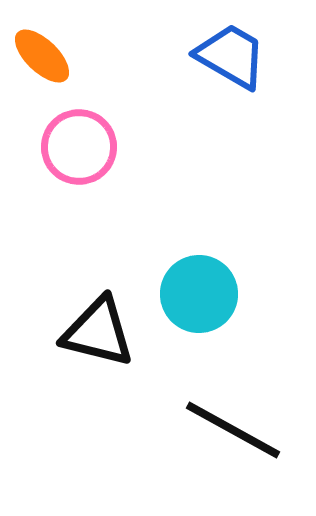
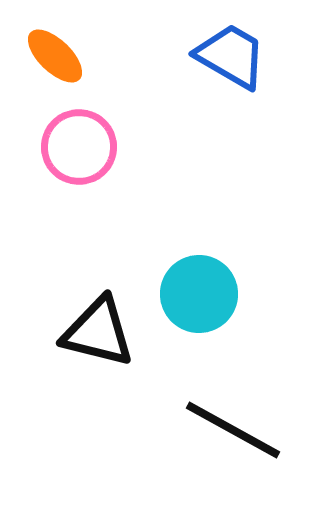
orange ellipse: moved 13 px right
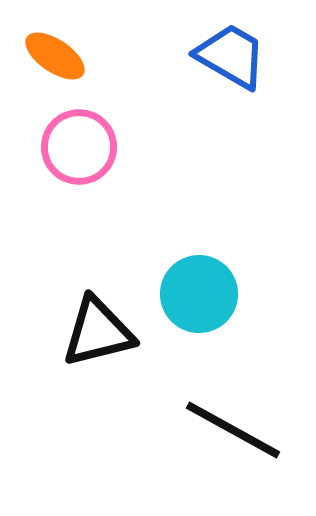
orange ellipse: rotated 10 degrees counterclockwise
black triangle: rotated 28 degrees counterclockwise
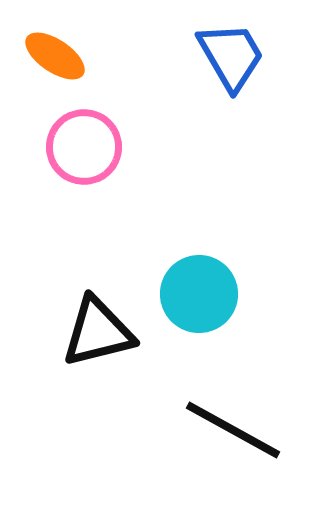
blue trapezoid: rotated 30 degrees clockwise
pink circle: moved 5 px right
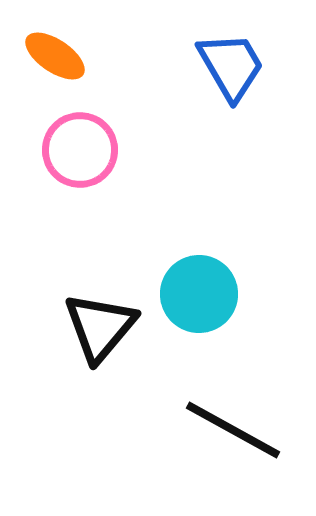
blue trapezoid: moved 10 px down
pink circle: moved 4 px left, 3 px down
black triangle: moved 2 px right, 5 px up; rotated 36 degrees counterclockwise
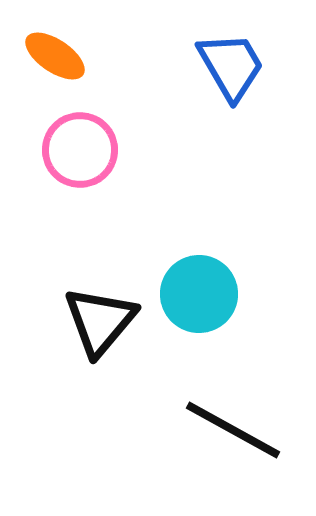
black triangle: moved 6 px up
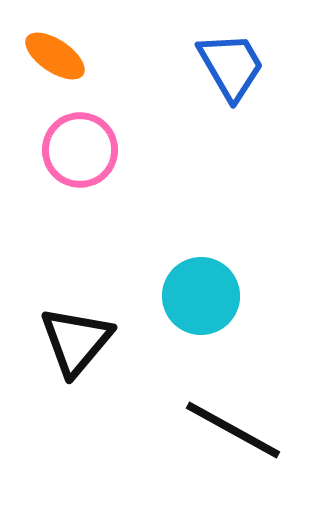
cyan circle: moved 2 px right, 2 px down
black triangle: moved 24 px left, 20 px down
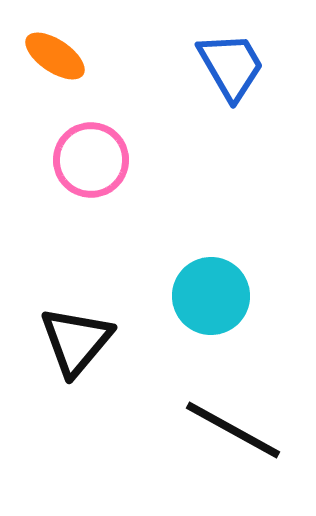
pink circle: moved 11 px right, 10 px down
cyan circle: moved 10 px right
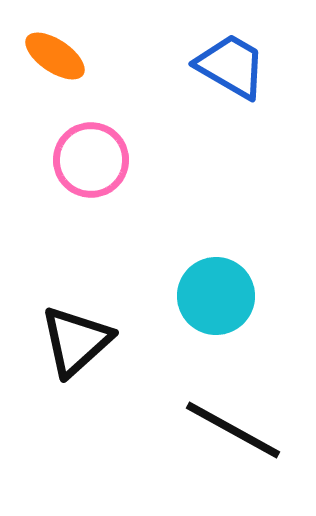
blue trapezoid: rotated 30 degrees counterclockwise
cyan circle: moved 5 px right
black triangle: rotated 8 degrees clockwise
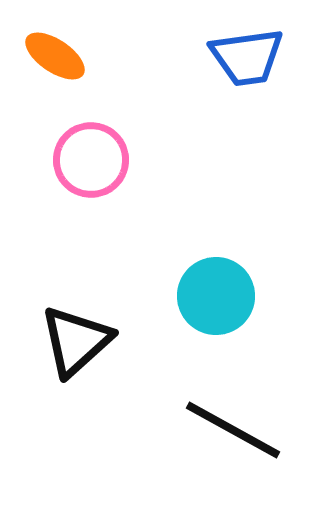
blue trapezoid: moved 16 px right, 9 px up; rotated 142 degrees clockwise
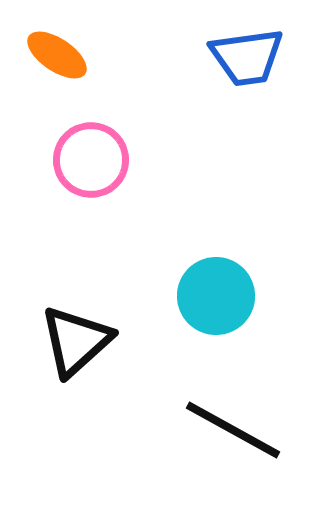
orange ellipse: moved 2 px right, 1 px up
